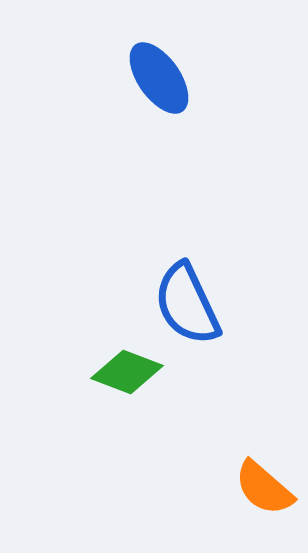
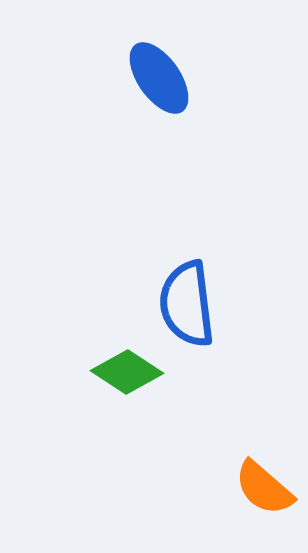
blue semicircle: rotated 18 degrees clockwise
green diamond: rotated 12 degrees clockwise
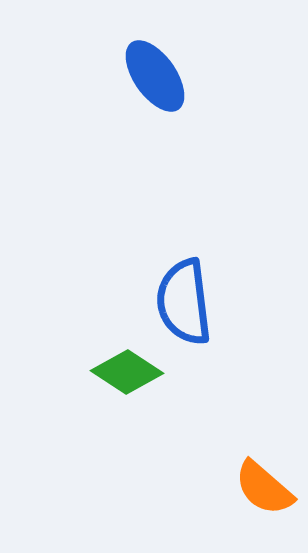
blue ellipse: moved 4 px left, 2 px up
blue semicircle: moved 3 px left, 2 px up
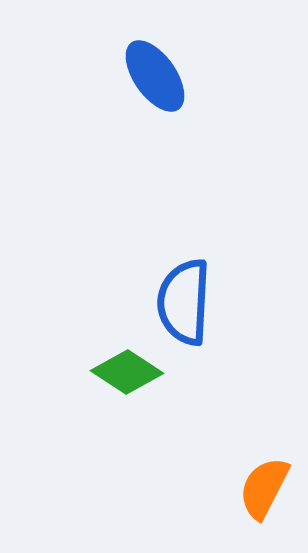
blue semicircle: rotated 10 degrees clockwise
orange semicircle: rotated 76 degrees clockwise
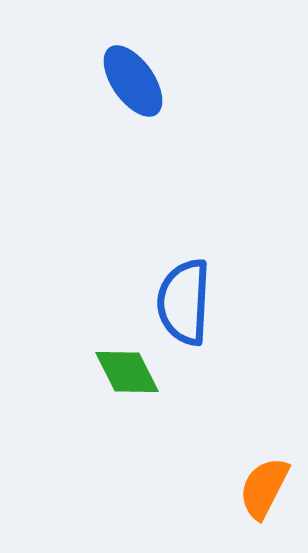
blue ellipse: moved 22 px left, 5 px down
green diamond: rotated 30 degrees clockwise
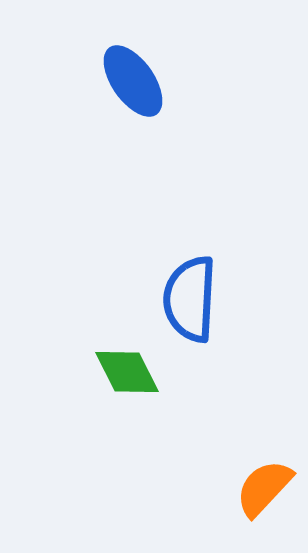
blue semicircle: moved 6 px right, 3 px up
orange semicircle: rotated 16 degrees clockwise
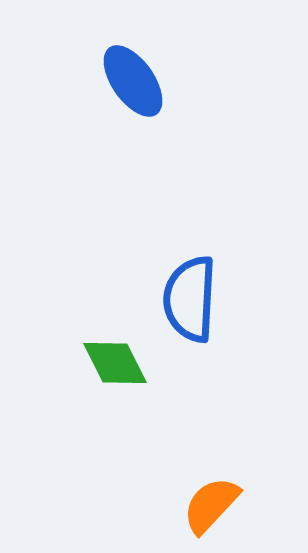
green diamond: moved 12 px left, 9 px up
orange semicircle: moved 53 px left, 17 px down
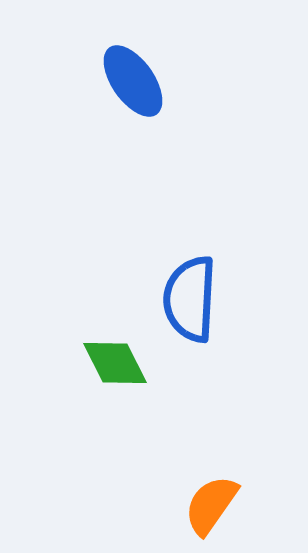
orange semicircle: rotated 8 degrees counterclockwise
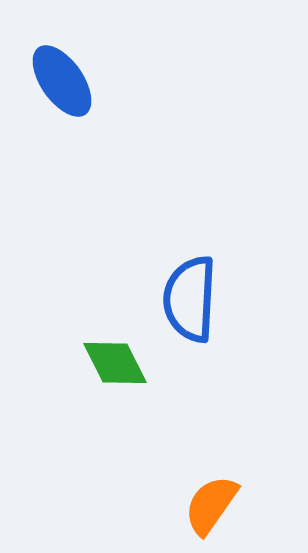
blue ellipse: moved 71 px left
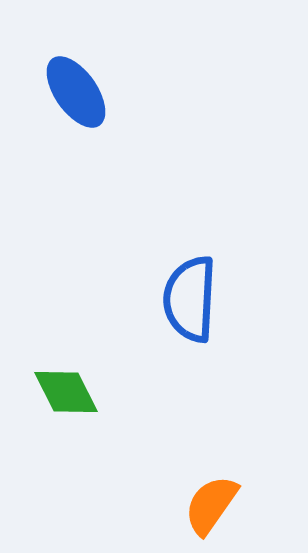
blue ellipse: moved 14 px right, 11 px down
green diamond: moved 49 px left, 29 px down
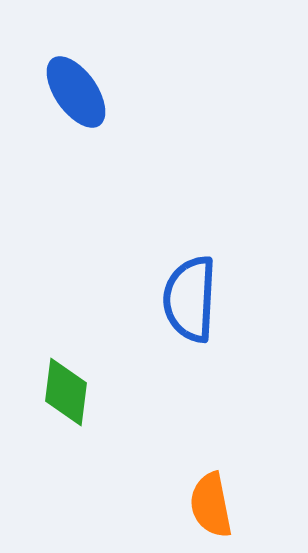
green diamond: rotated 34 degrees clockwise
orange semicircle: rotated 46 degrees counterclockwise
